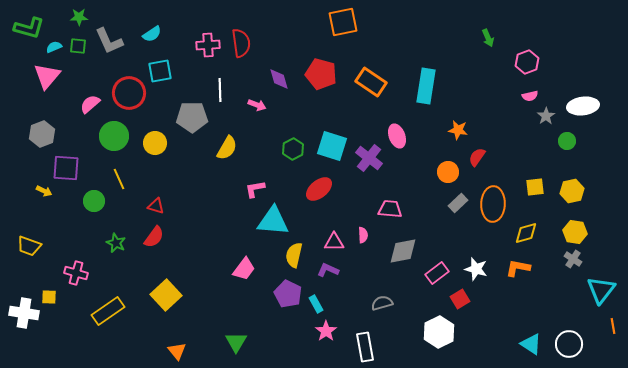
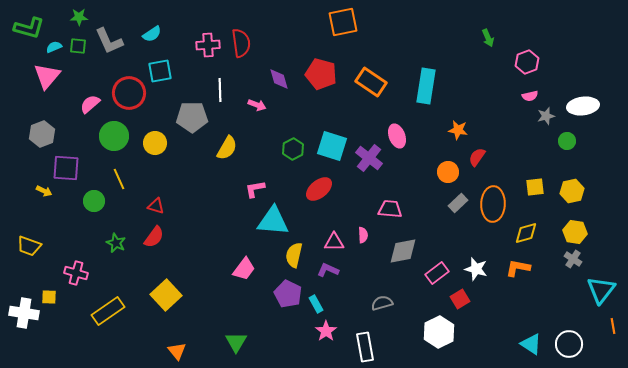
gray star at (546, 116): rotated 18 degrees clockwise
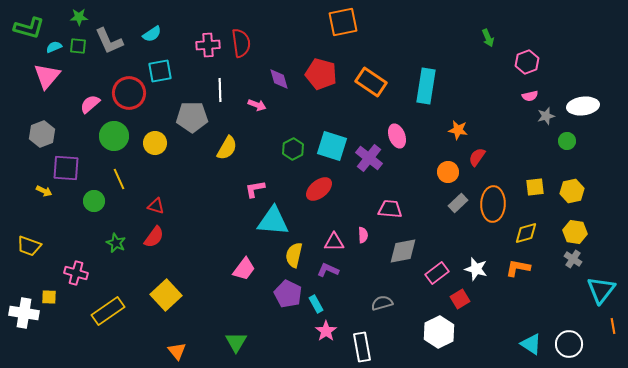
white rectangle at (365, 347): moved 3 px left
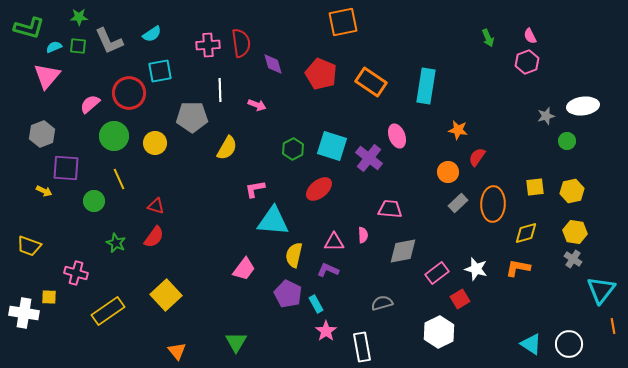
red pentagon at (321, 74): rotated 8 degrees clockwise
purple diamond at (279, 79): moved 6 px left, 15 px up
pink semicircle at (530, 96): moved 60 px up; rotated 77 degrees clockwise
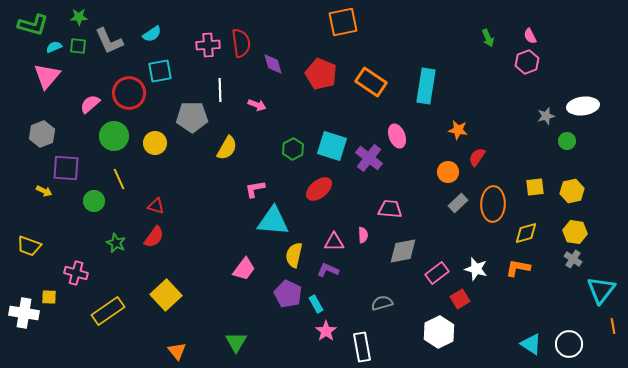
green L-shape at (29, 28): moved 4 px right, 3 px up
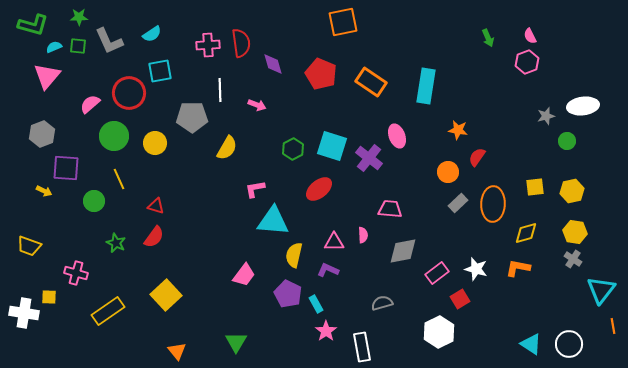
pink trapezoid at (244, 269): moved 6 px down
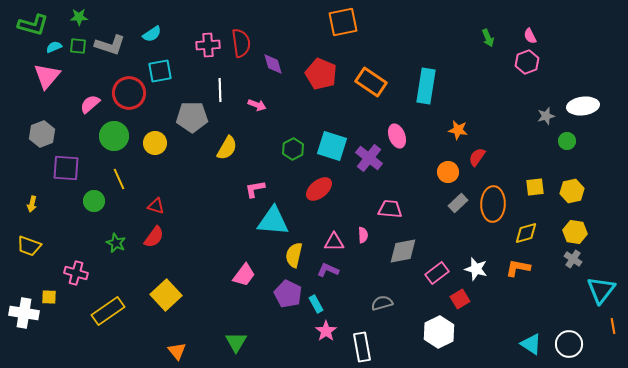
gray L-shape at (109, 41): moved 1 px right, 4 px down; rotated 48 degrees counterclockwise
yellow arrow at (44, 191): moved 12 px left, 13 px down; rotated 77 degrees clockwise
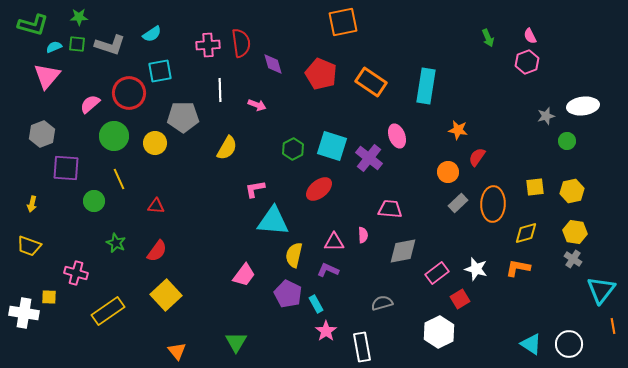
green square at (78, 46): moved 1 px left, 2 px up
gray pentagon at (192, 117): moved 9 px left
red triangle at (156, 206): rotated 12 degrees counterclockwise
red semicircle at (154, 237): moved 3 px right, 14 px down
